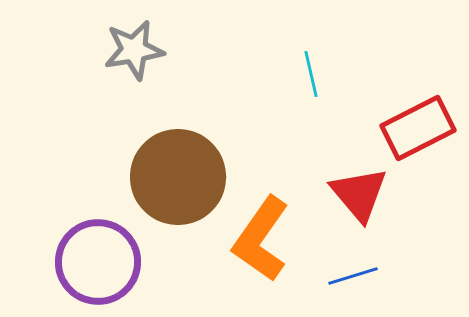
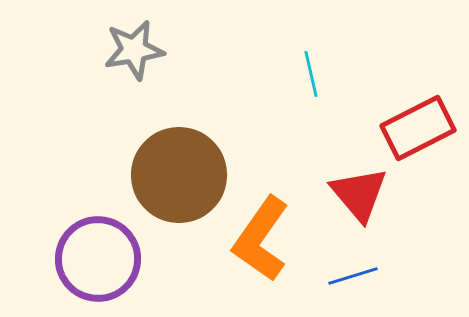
brown circle: moved 1 px right, 2 px up
purple circle: moved 3 px up
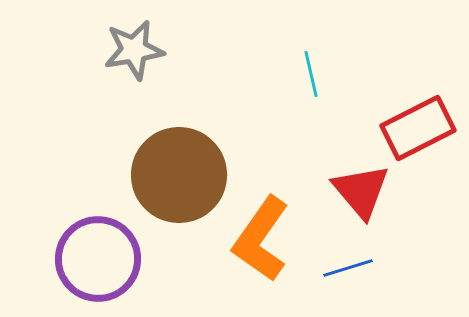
red triangle: moved 2 px right, 3 px up
blue line: moved 5 px left, 8 px up
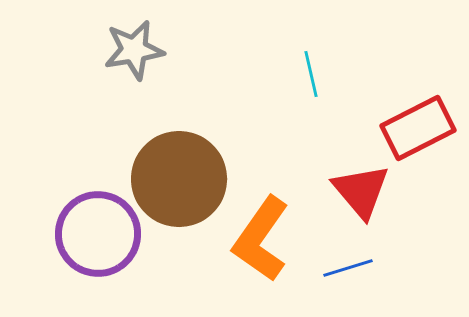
brown circle: moved 4 px down
purple circle: moved 25 px up
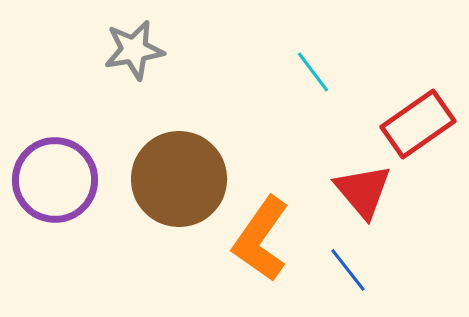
cyan line: moved 2 px right, 2 px up; rotated 24 degrees counterclockwise
red rectangle: moved 4 px up; rotated 8 degrees counterclockwise
red triangle: moved 2 px right
purple circle: moved 43 px left, 54 px up
blue line: moved 2 px down; rotated 69 degrees clockwise
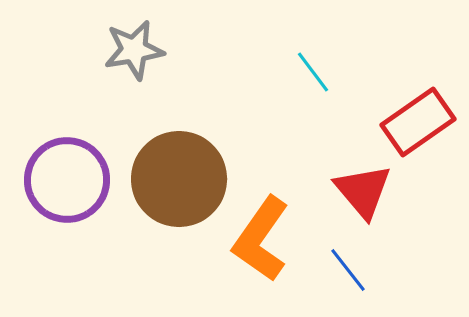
red rectangle: moved 2 px up
purple circle: moved 12 px right
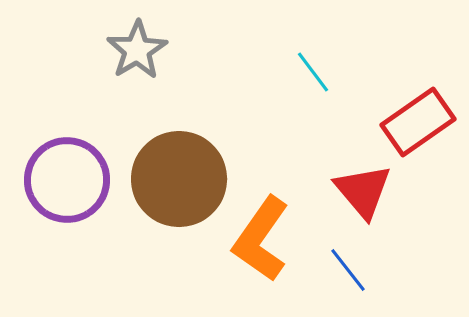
gray star: moved 3 px right; rotated 22 degrees counterclockwise
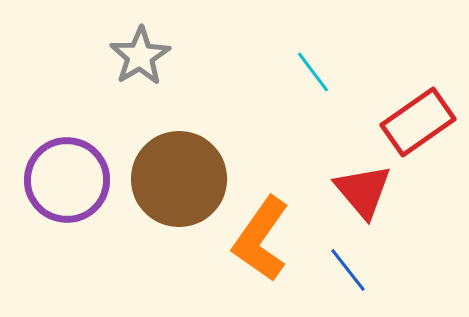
gray star: moved 3 px right, 6 px down
